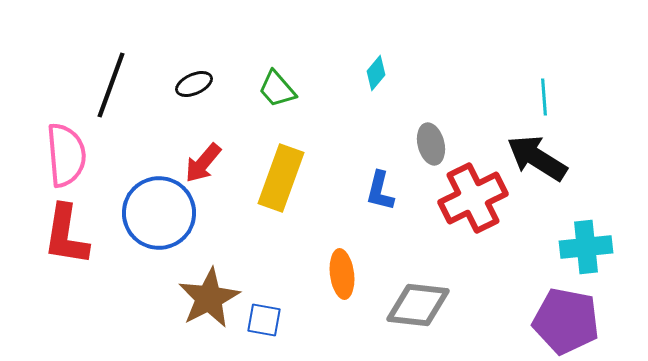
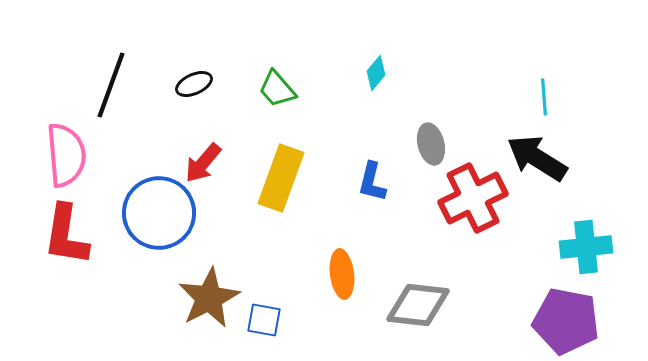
blue L-shape: moved 8 px left, 9 px up
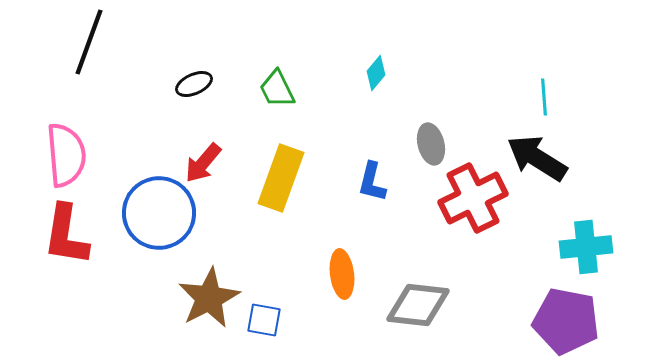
black line: moved 22 px left, 43 px up
green trapezoid: rotated 15 degrees clockwise
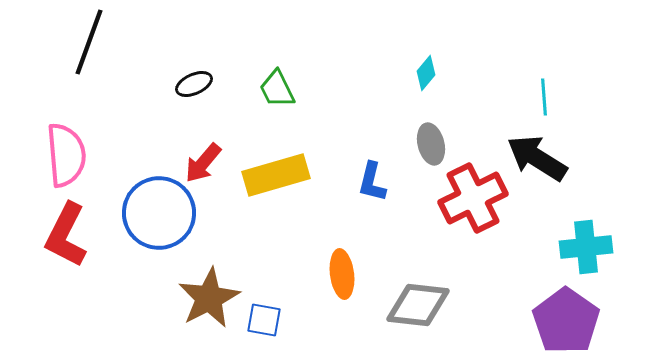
cyan diamond: moved 50 px right
yellow rectangle: moved 5 px left, 3 px up; rotated 54 degrees clockwise
red L-shape: rotated 18 degrees clockwise
purple pentagon: rotated 24 degrees clockwise
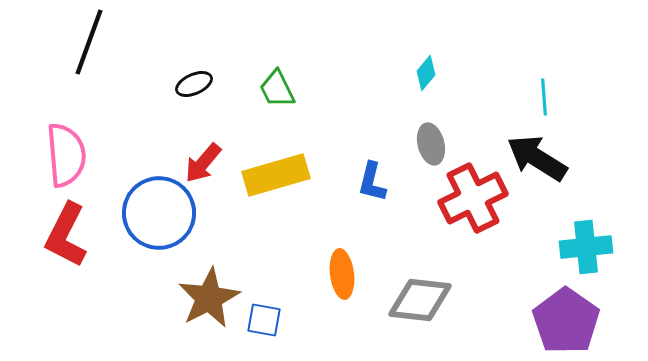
gray diamond: moved 2 px right, 5 px up
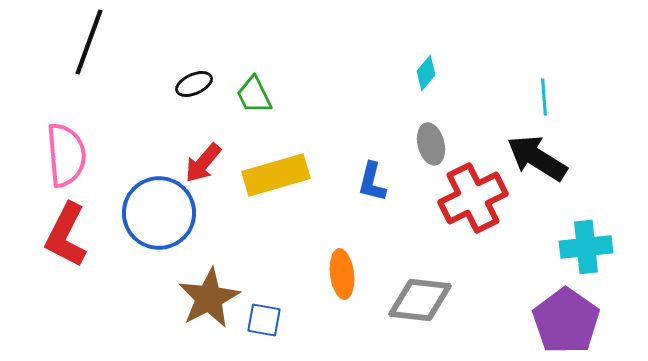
green trapezoid: moved 23 px left, 6 px down
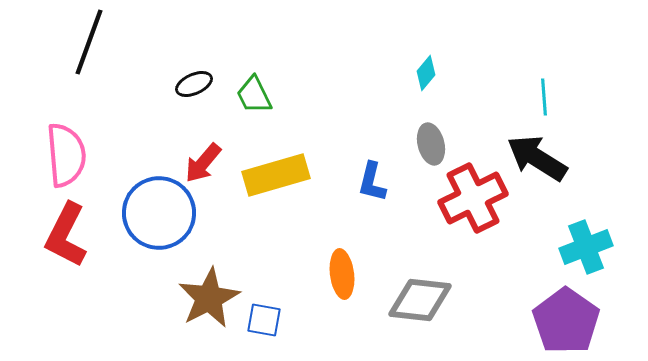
cyan cross: rotated 15 degrees counterclockwise
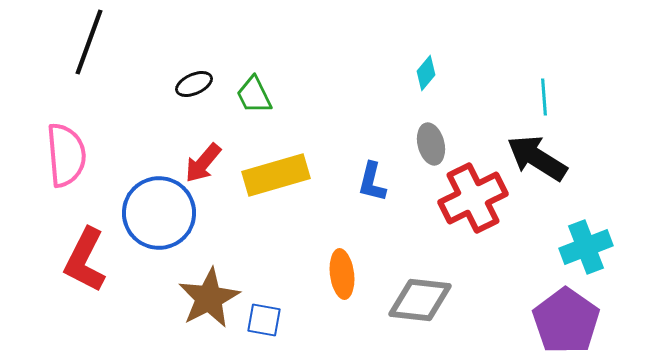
red L-shape: moved 19 px right, 25 px down
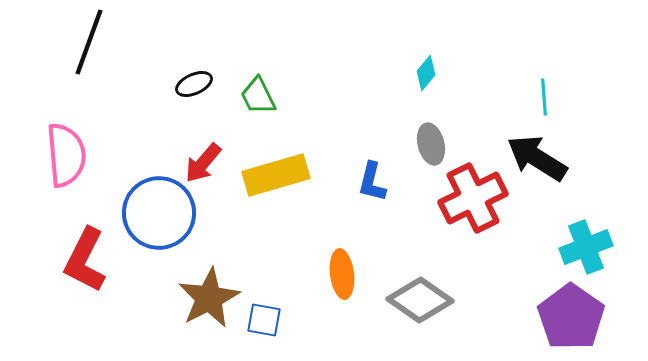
green trapezoid: moved 4 px right, 1 px down
gray diamond: rotated 28 degrees clockwise
purple pentagon: moved 5 px right, 4 px up
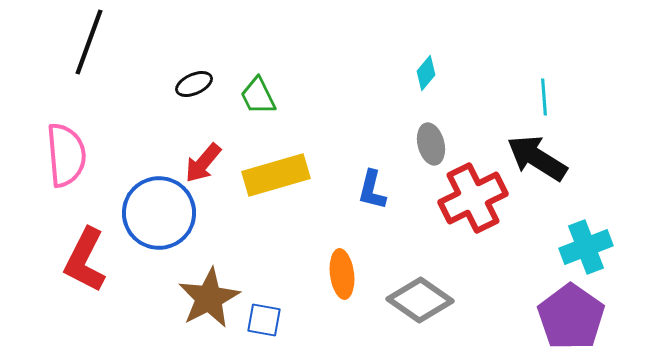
blue L-shape: moved 8 px down
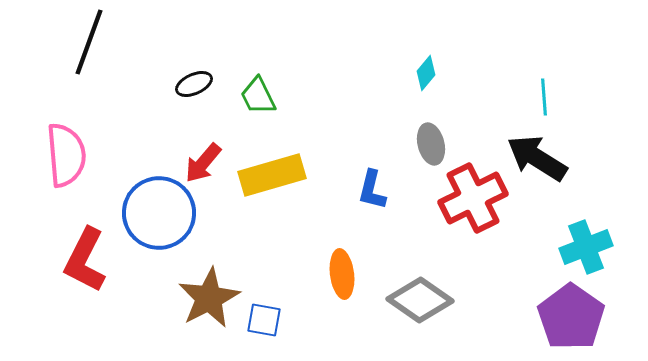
yellow rectangle: moved 4 px left
